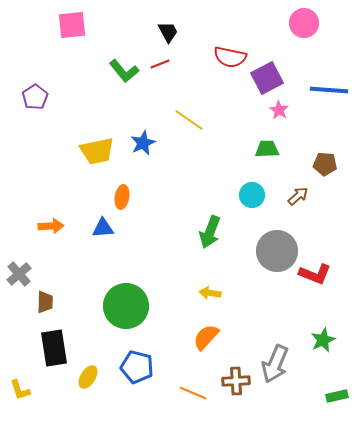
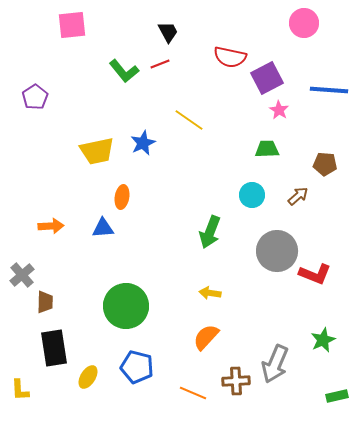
gray cross: moved 3 px right, 1 px down
yellow L-shape: rotated 15 degrees clockwise
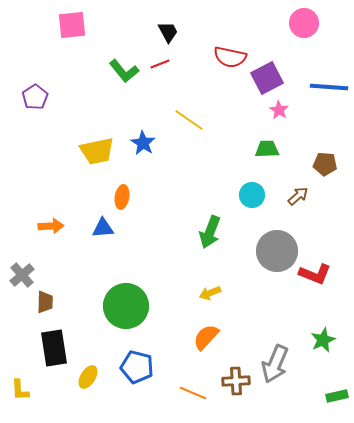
blue line: moved 3 px up
blue star: rotated 15 degrees counterclockwise
yellow arrow: rotated 30 degrees counterclockwise
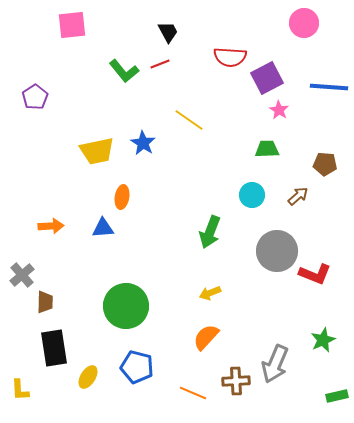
red semicircle: rotated 8 degrees counterclockwise
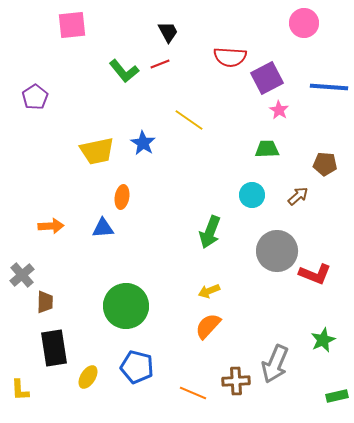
yellow arrow: moved 1 px left, 2 px up
orange semicircle: moved 2 px right, 11 px up
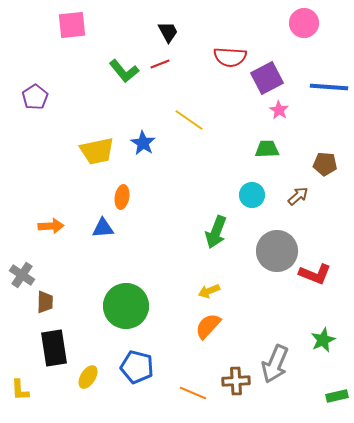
green arrow: moved 6 px right
gray cross: rotated 15 degrees counterclockwise
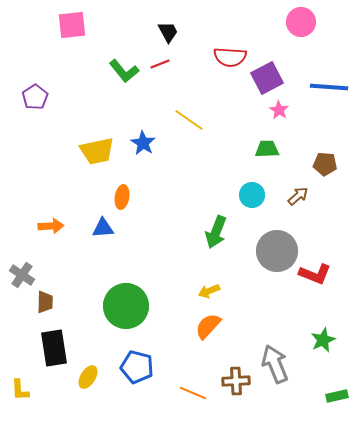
pink circle: moved 3 px left, 1 px up
gray arrow: rotated 135 degrees clockwise
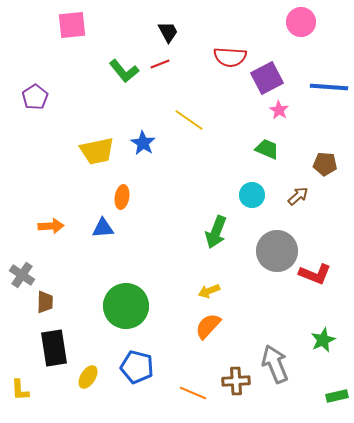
green trapezoid: rotated 25 degrees clockwise
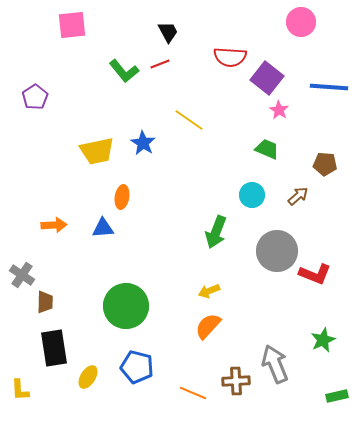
purple square: rotated 24 degrees counterclockwise
orange arrow: moved 3 px right, 1 px up
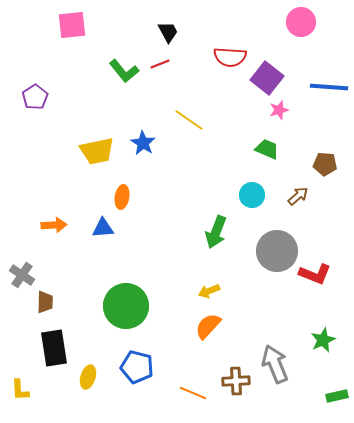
pink star: rotated 24 degrees clockwise
yellow ellipse: rotated 15 degrees counterclockwise
